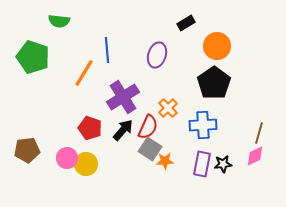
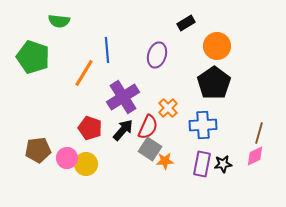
brown pentagon: moved 11 px right
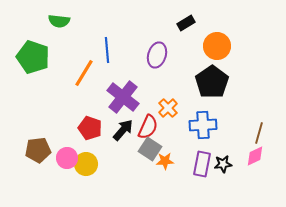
black pentagon: moved 2 px left, 1 px up
purple cross: rotated 20 degrees counterclockwise
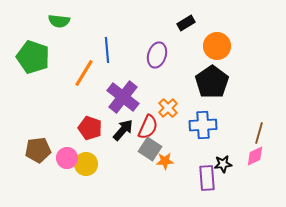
purple rectangle: moved 5 px right, 14 px down; rotated 15 degrees counterclockwise
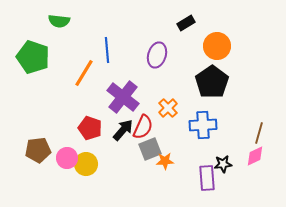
red semicircle: moved 5 px left
gray square: rotated 35 degrees clockwise
